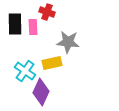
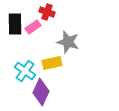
pink rectangle: rotated 56 degrees clockwise
gray star: rotated 10 degrees clockwise
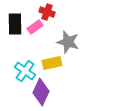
pink rectangle: moved 2 px right
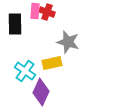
pink rectangle: moved 16 px up; rotated 49 degrees counterclockwise
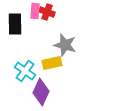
gray star: moved 3 px left, 3 px down
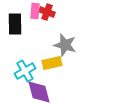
cyan cross: rotated 25 degrees clockwise
purple diamond: moved 2 px left; rotated 40 degrees counterclockwise
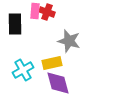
gray star: moved 4 px right, 4 px up
cyan cross: moved 2 px left, 1 px up
purple diamond: moved 19 px right, 9 px up
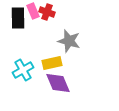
pink rectangle: moved 2 px left; rotated 28 degrees counterclockwise
black rectangle: moved 3 px right, 6 px up
purple diamond: rotated 8 degrees counterclockwise
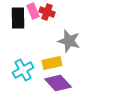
purple diamond: rotated 20 degrees counterclockwise
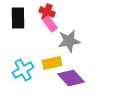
pink rectangle: moved 17 px right, 13 px down; rotated 14 degrees counterclockwise
gray star: rotated 25 degrees counterclockwise
purple diamond: moved 13 px right, 5 px up
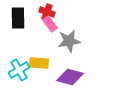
yellow rectangle: moved 13 px left; rotated 18 degrees clockwise
cyan cross: moved 4 px left
purple diamond: moved 1 px left, 1 px up; rotated 32 degrees counterclockwise
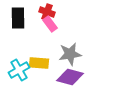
gray star: moved 1 px right, 13 px down
